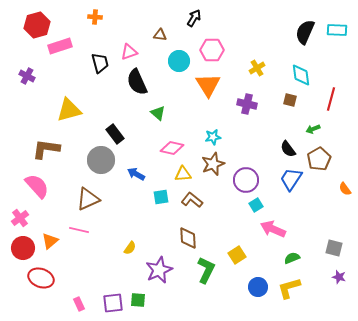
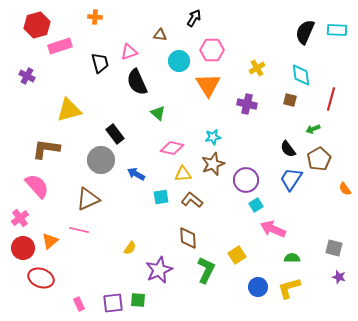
green semicircle at (292, 258): rotated 21 degrees clockwise
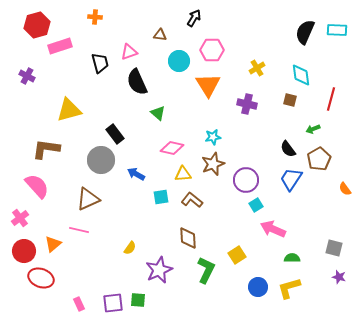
orange triangle at (50, 241): moved 3 px right, 3 px down
red circle at (23, 248): moved 1 px right, 3 px down
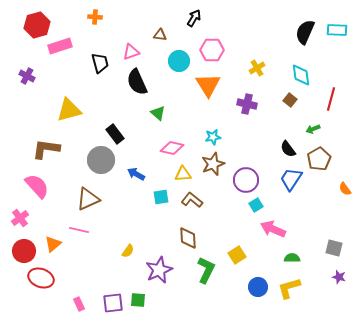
pink triangle at (129, 52): moved 2 px right
brown square at (290, 100): rotated 24 degrees clockwise
yellow semicircle at (130, 248): moved 2 px left, 3 px down
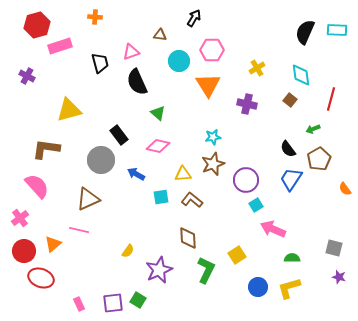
black rectangle at (115, 134): moved 4 px right, 1 px down
pink diamond at (172, 148): moved 14 px left, 2 px up
green square at (138, 300): rotated 28 degrees clockwise
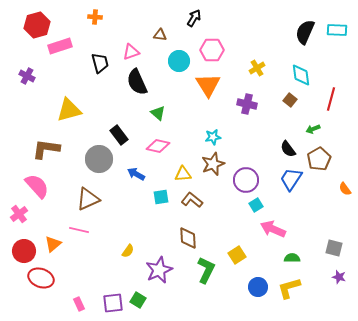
gray circle at (101, 160): moved 2 px left, 1 px up
pink cross at (20, 218): moved 1 px left, 4 px up
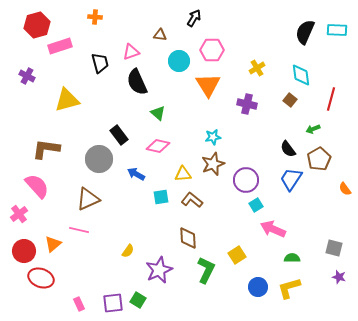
yellow triangle at (69, 110): moved 2 px left, 10 px up
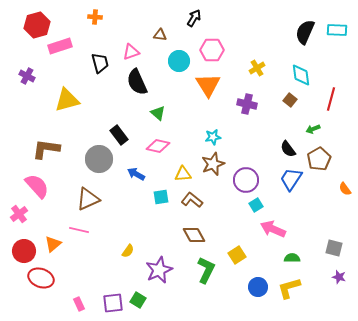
brown diamond at (188, 238): moved 6 px right, 3 px up; rotated 25 degrees counterclockwise
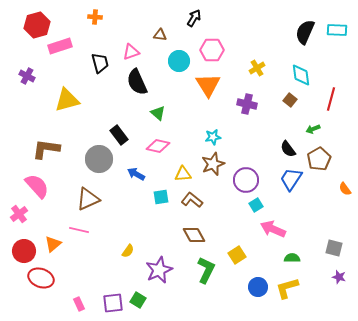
yellow L-shape at (289, 288): moved 2 px left
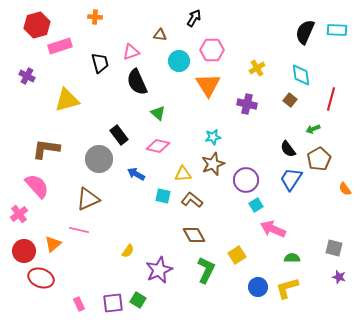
cyan square at (161, 197): moved 2 px right, 1 px up; rotated 21 degrees clockwise
